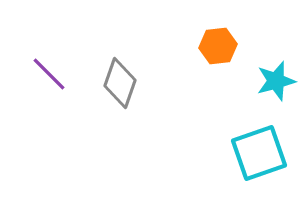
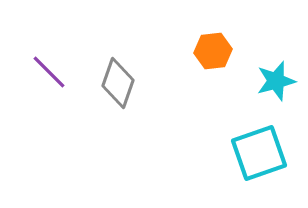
orange hexagon: moved 5 px left, 5 px down
purple line: moved 2 px up
gray diamond: moved 2 px left
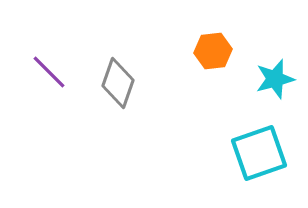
cyan star: moved 1 px left, 2 px up
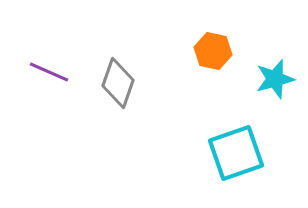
orange hexagon: rotated 18 degrees clockwise
purple line: rotated 21 degrees counterclockwise
cyan square: moved 23 px left
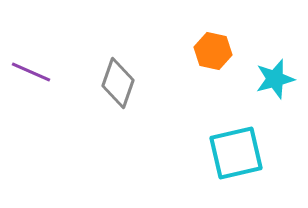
purple line: moved 18 px left
cyan square: rotated 6 degrees clockwise
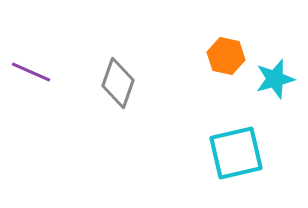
orange hexagon: moved 13 px right, 5 px down
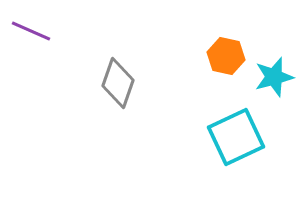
purple line: moved 41 px up
cyan star: moved 1 px left, 2 px up
cyan square: moved 16 px up; rotated 12 degrees counterclockwise
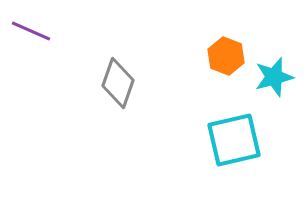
orange hexagon: rotated 9 degrees clockwise
cyan square: moved 2 px left, 3 px down; rotated 12 degrees clockwise
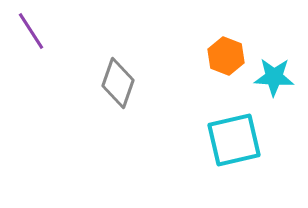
purple line: rotated 33 degrees clockwise
cyan star: rotated 18 degrees clockwise
